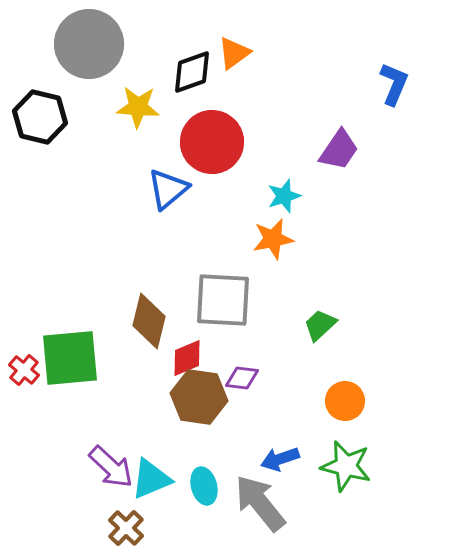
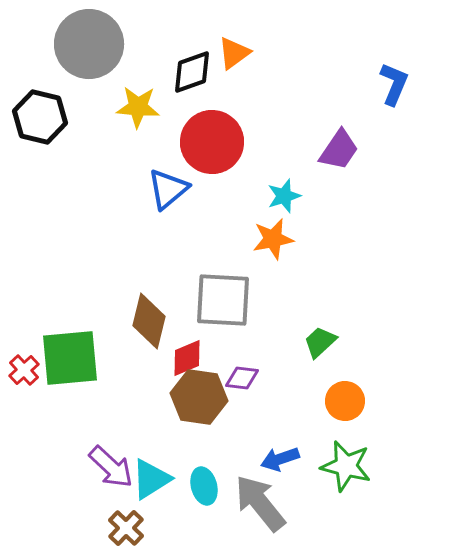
green trapezoid: moved 17 px down
red cross: rotated 8 degrees clockwise
cyan triangle: rotated 9 degrees counterclockwise
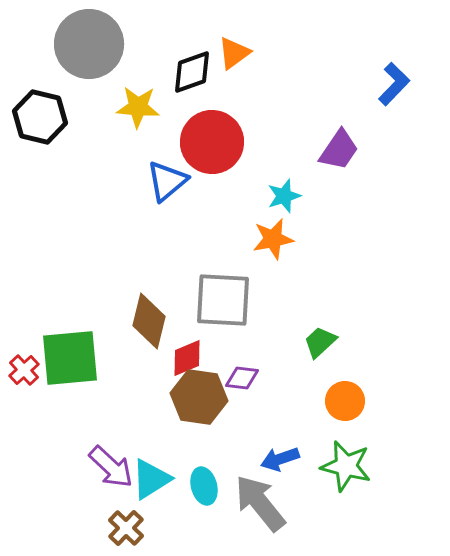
blue L-shape: rotated 21 degrees clockwise
blue triangle: moved 1 px left, 8 px up
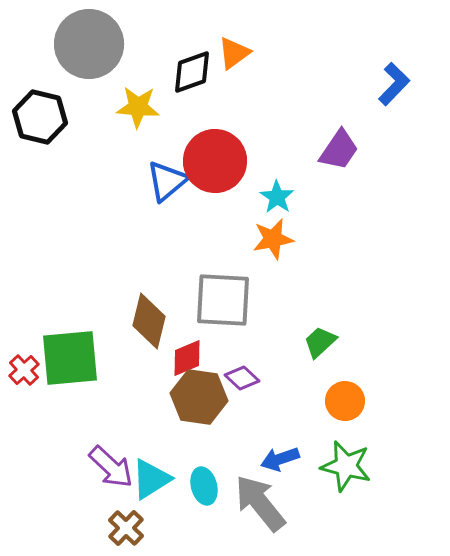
red circle: moved 3 px right, 19 px down
cyan star: moved 7 px left, 1 px down; rotated 20 degrees counterclockwise
purple diamond: rotated 36 degrees clockwise
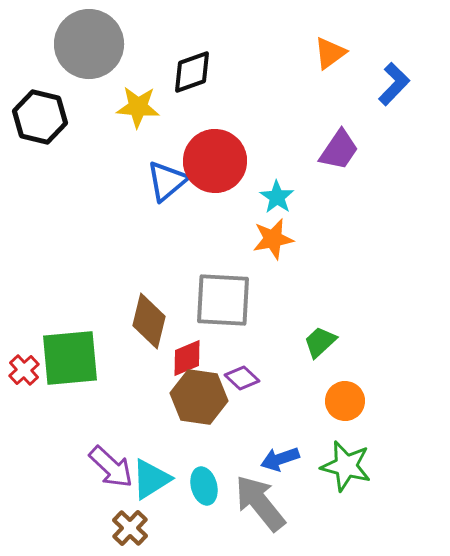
orange triangle: moved 96 px right
brown cross: moved 4 px right
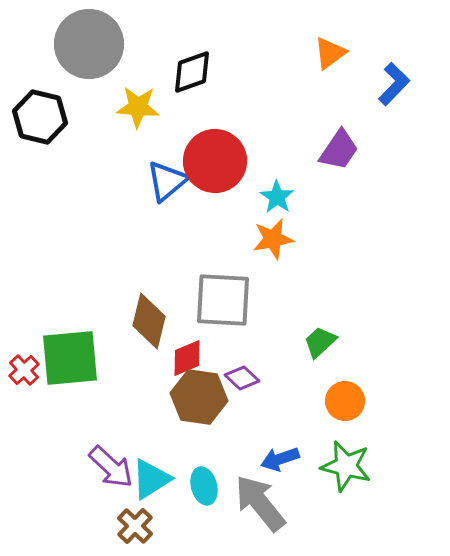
brown cross: moved 5 px right, 2 px up
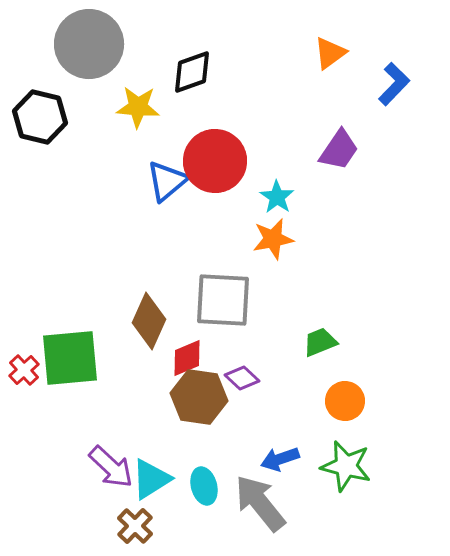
brown diamond: rotated 10 degrees clockwise
green trapezoid: rotated 21 degrees clockwise
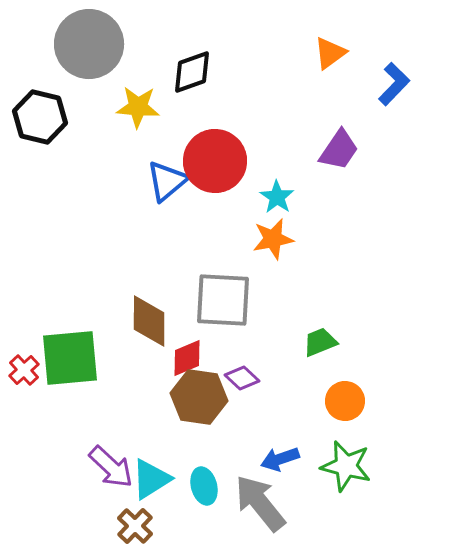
brown diamond: rotated 24 degrees counterclockwise
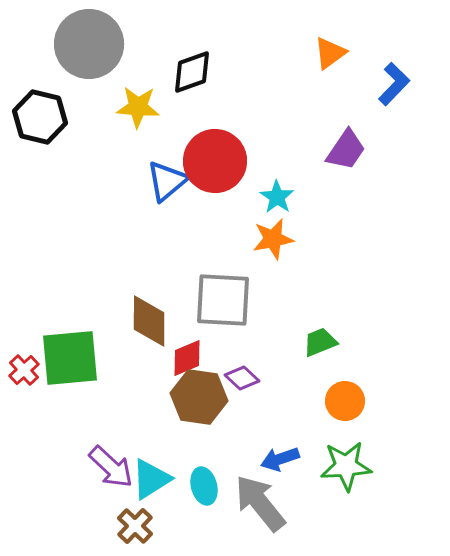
purple trapezoid: moved 7 px right
green star: rotated 18 degrees counterclockwise
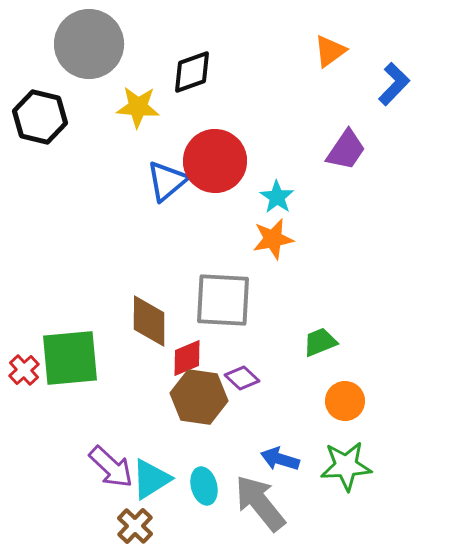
orange triangle: moved 2 px up
blue arrow: rotated 36 degrees clockwise
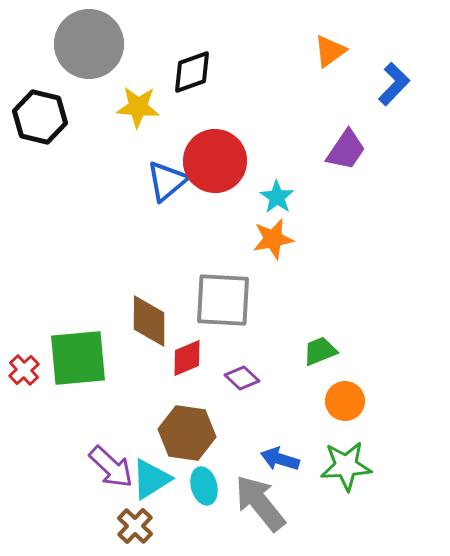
green trapezoid: moved 9 px down
green square: moved 8 px right
brown hexagon: moved 12 px left, 36 px down
